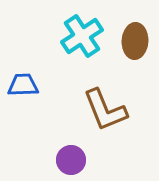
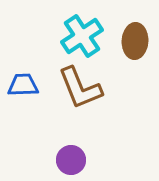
brown L-shape: moved 25 px left, 22 px up
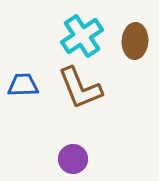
purple circle: moved 2 px right, 1 px up
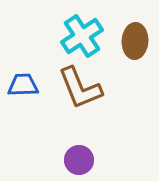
purple circle: moved 6 px right, 1 px down
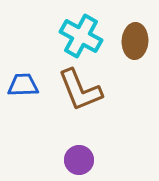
cyan cross: moved 1 px left; rotated 27 degrees counterclockwise
brown L-shape: moved 2 px down
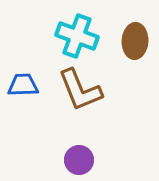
cyan cross: moved 4 px left; rotated 9 degrees counterclockwise
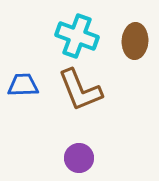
purple circle: moved 2 px up
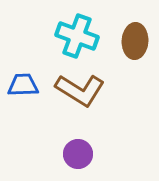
brown L-shape: rotated 36 degrees counterclockwise
purple circle: moved 1 px left, 4 px up
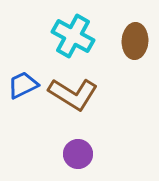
cyan cross: moved 4 px left; rotated 9 degrees clockwise
blue trapezoid: rotated 24 degrees counterclockwise
brown L-shape: moved 7 px left, 4 px down
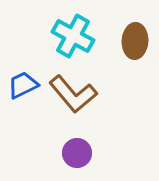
brown L-shape: rotated 18 degrees clockwise
purple circle: moved 1 px left, 1 px up
